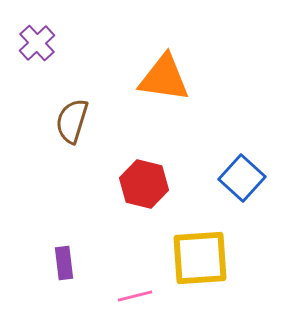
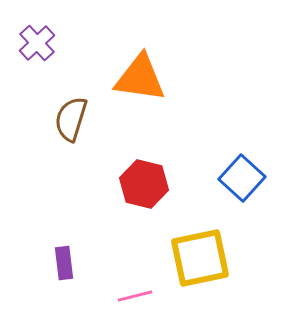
orange triangle: moved 24 px left
brown semicircle: moved 1 px left, 2 px up
yellow square: rotated 8 degrees counterclockwise
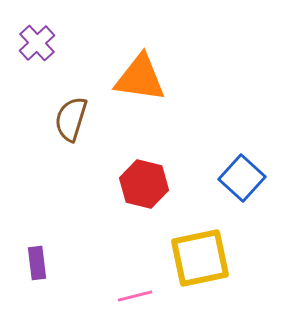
purple rectangle: moved 27 px left
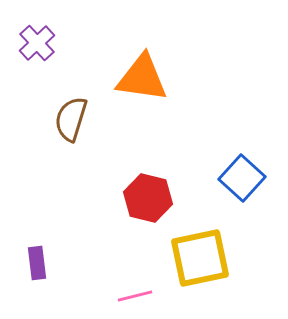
orange triangle: moved 2 px right
red hexagon: moved 4 px right, 14 px down
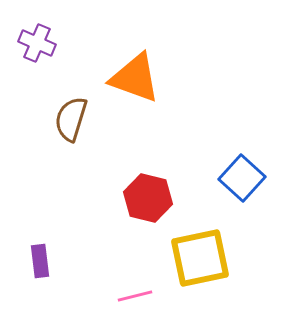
purple cross: rotated 24 degrees counterclockwise
orange triangle: moved 7 px left; rotated 12 degrees clockwise
purple rectangle: moved 3 px right, 2 px up
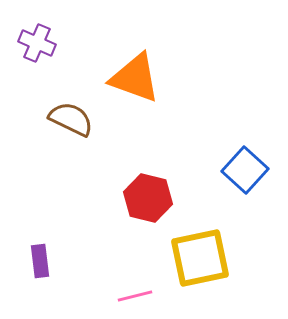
brown semicircle: rotated 99 degrees clockwise
blue square: moved 3 px right, 8 px up
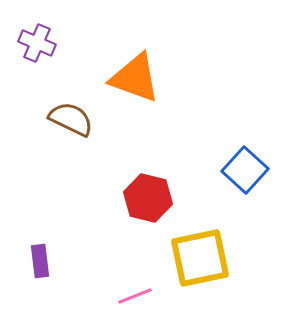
pink line: rotated 8 degrees counterclockwise
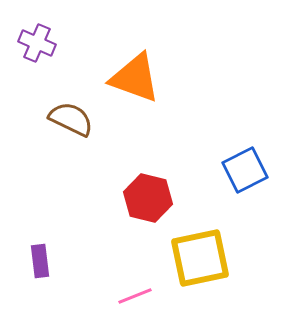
blue square: rotated 21 degrees clockwise
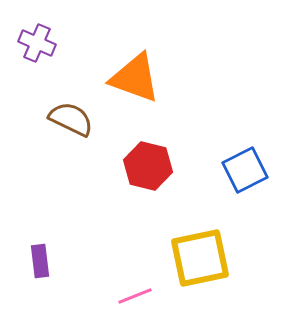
red hexagon: moved 32 px up
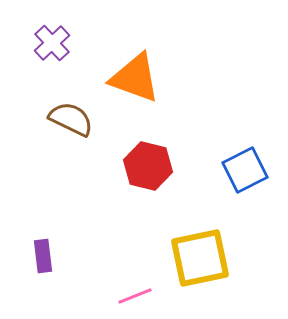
purple cross: moved 15 px right; rotated 24 degrees clockwise
purple rectangle: moved 3 px right, 5 px up
